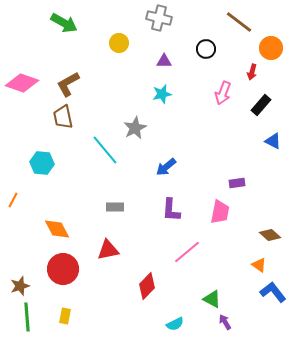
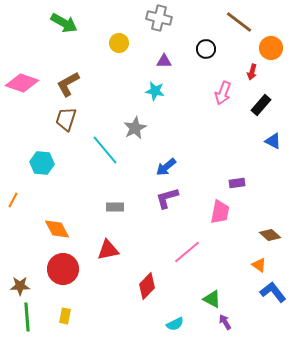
cyan star: moved 7 px left, 3 px up; rotated 24 degrees clockwise
brown trapezoid: moved 3 px right, 2 px down; rotated 30 degrees clockwise
purple L-shape: moved 4 px left, 12 px up; rotated 70 degrees clockwise
brown star: rotated 18 degrees clockwise
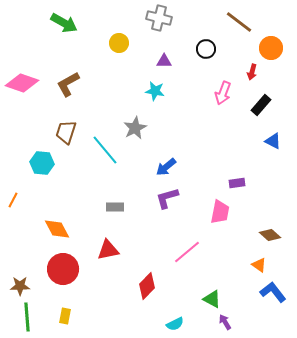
brown trapezoid: moved 13 px down
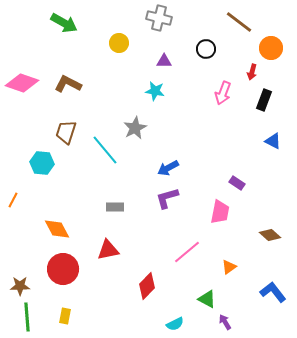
brown L-shape: rotated 56 degrees clockwise
black rectangle: moved 3 px right, 5 px up; rotated 20 degrees counterclockwise
blue arrow: moved 2 px right, 1 px down; rotated 10 degrees clockwise
purple rectangle: rotated 42 degrees clockwise
orange triangle: moved 30 px left, 2 px down; rotated 49 degrees clockwise
green triangle: moved 5 px left
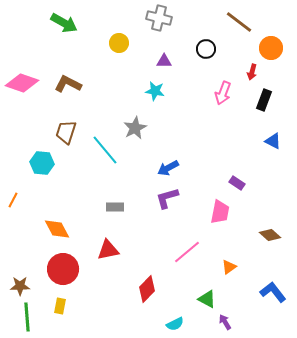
red diamond: moved 3 px down
yellow rectangle: moved 5 px left, 10 px up
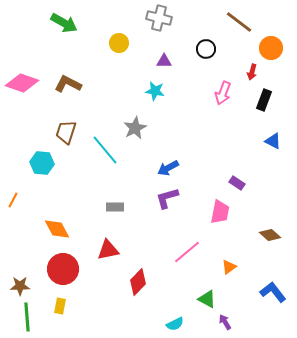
red diamond: moved 9 px left, 7 px up
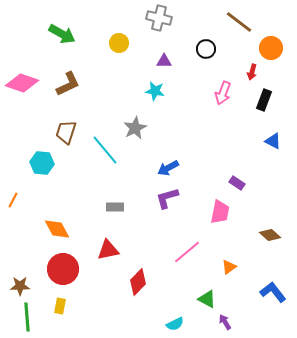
green arrow: moved 2 px left, 11 px down
brown L-shape: rotated 128 degrees clockwise
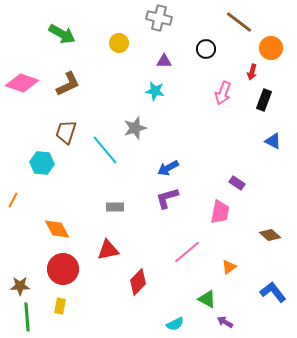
gray star: rotated 10 degrees clockwise
purple arrow: rotated 28 degrees counterclockwise
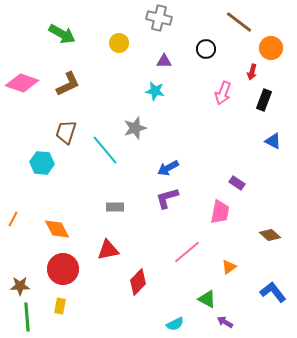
orange line: moved 19 px down
